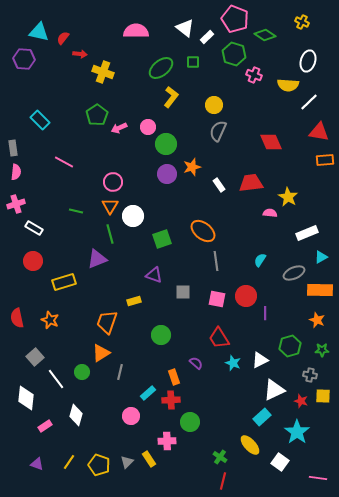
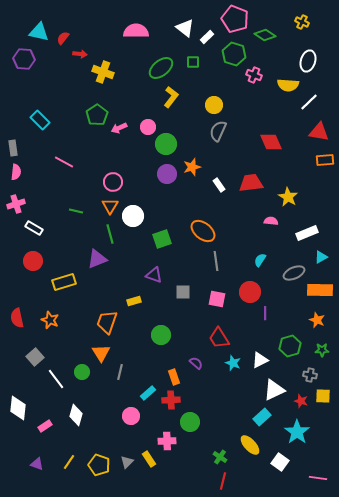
pink semicircle at (270, 213): moved 1 px right, 8 px down
red circle at (246, 296): moved 4 px right, 4 px up
orange triangle at (101, 353): rotated 30 degrees counterclockwise
white diamond at (26, 398): moved 8 px left, 10 px down
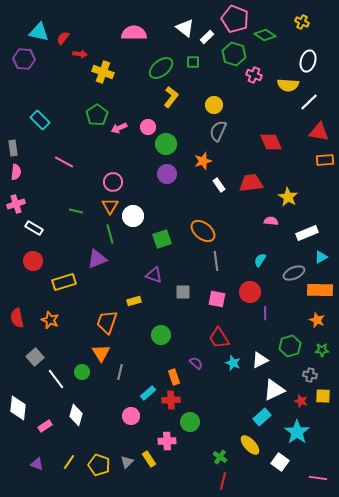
pink semicircle at (136, 31): moved 2 px left, 2 px down
orange star at (192, 167): moved 11 px right, 6 px up
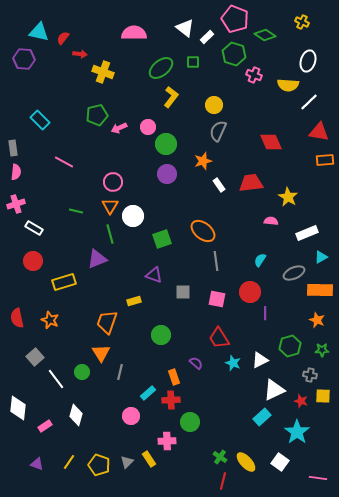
green pentagon at (97, 115): rotated 20 degrees clockwise
yellow ellipse at (250, 445): moved 4 px left, 17 px down
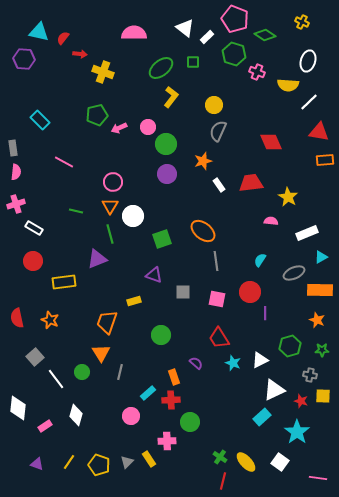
pink cross at (254, 75): moved 3 px right, 3 px up
yellow rectangle at (64, 282): rotated 10 degrees clockwise
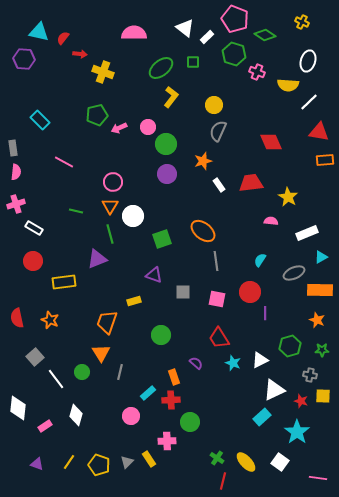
green cross at (220, 457): moved 3 px left, 1 px down
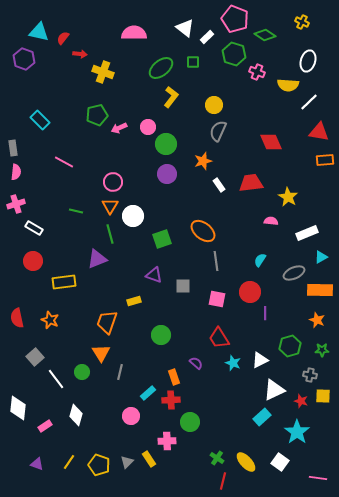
purple hexagon at (24, 59): rotated 15 degrees clockwise
gray square at (183, 292): moved 6 px up
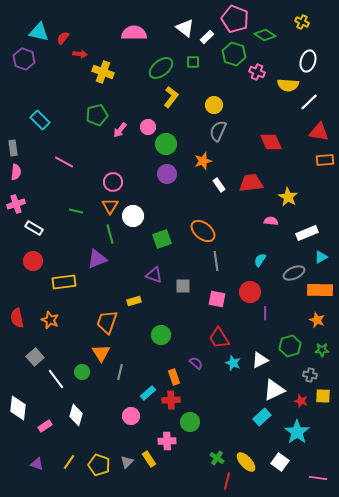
pink arrow at (119, 128): moved 1 px right, 2 px down; rotated 28 degrees counterclockwise
red line at (223, 481): moved 4 px right
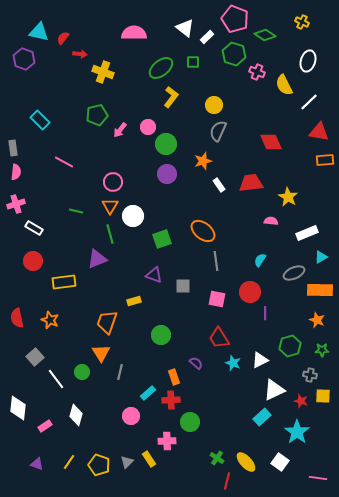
yellow semicircle at (288, 85): moved 4 px left; rotated 60 degrees clockwise
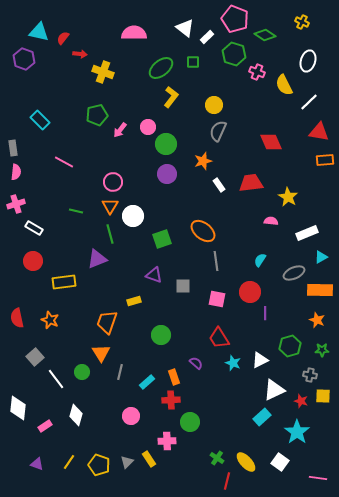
cyan rectangle at (148, 393): moved 1 px left, 11 px up
